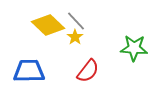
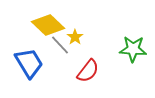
gray line: moved 16 px left, 24 px down
green star: moved 1 px left, 1 px down
blue trapezoid: moved 8 px up; rotated 60 degrees clockwise
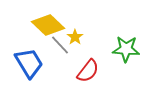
green star: moved 7 px left
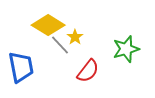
yellow diamond: rotated 12 degrees counterclockwise
green star: rotated 20 degrees counterclockwise
blue trapezoid: moved 8 px left, 4 px down; rotated 20 degrees clockwise
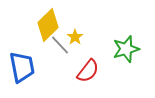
yellow diamond: rotated 76 degrees counterclockwise
blue trapezoid: moved 1 px right
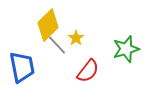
yellow star: moved 1 px right, 1 px down
gray line: moved 3 px left
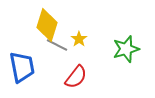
yellow diamond: moved 1 px left; rotated 28 degrees counterclockwise
yellow star: moved 3 px right, 1 px down
gray line: rotated 20 degrees counterclockwise
red semicircle: moved 12 px left, 6 px down
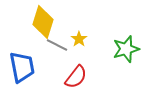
yellow diamond: moved 4 px left, 3 px up
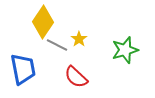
yellow diamond: rotated 16 degrees clockwise
green star: moved 1 px left, 1 px down
blue trapezoid: moved 1 px right, 2 px down
red semicircle: rotated 95 degrees clockwise
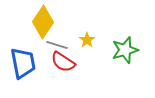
yellow star: moved 8 px right, 1 px down
gray line: rotated 10 degrees counterclockwise
blue trapezoid: moved 6 px up
red semicircle: moved 13 px left, 15 px up; rotated 10 degrees counterclockwise
